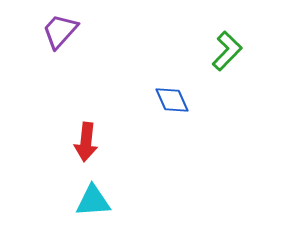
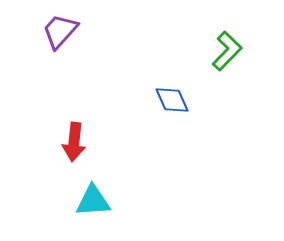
red arrow: moved 12 px left
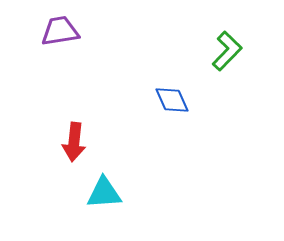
purple trapezoid: rotated 39 degrees clockwise
cyan triangle: moved 11 px right, 8 px up
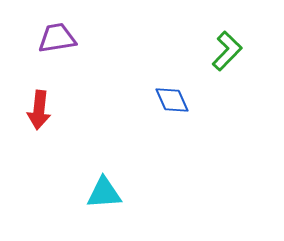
purple trapezoid: moved 3 px left, 7 px down
red arrow: moved 35 px left, 32 px up
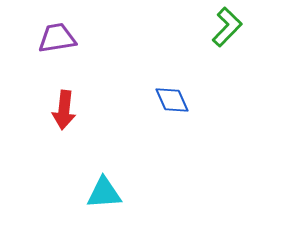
green L-shape: moved 24 px up
red arrow: moved 25 px right
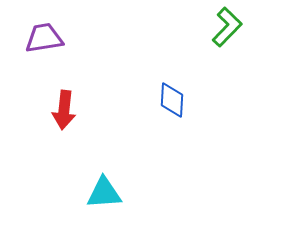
purple trapezoid: moved 13 px left
blue diamond: rotated 27 degrees clockwise
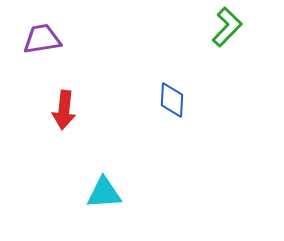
purple trapezoid: moved 2 px left, 1 px down
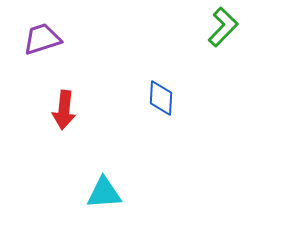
green L-shape: moved 4 px left
purple trapezoid: rotated 9 degrees counterclockwise
blue diamond: moved 11 px left, 2 px up
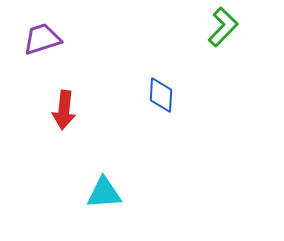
blue diamond: moved 3 px up
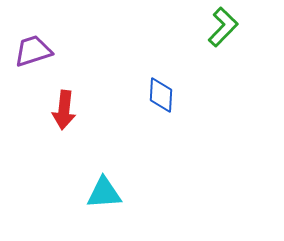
purple trapezoid: moved 9 px left, 12 px down
